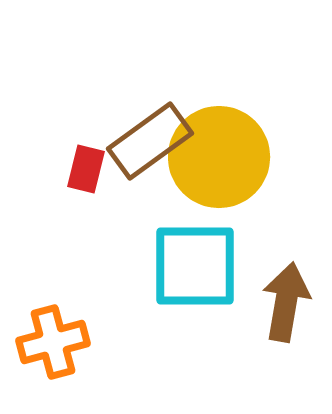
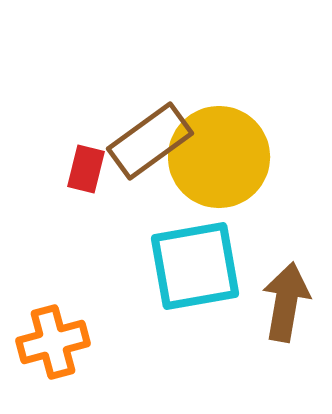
cyan square: rotated 10 degrees counterclockwise
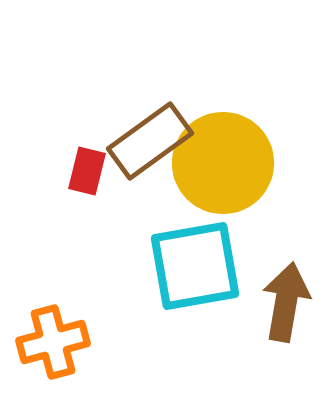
yellow circle: moved 4 px right, 6 px down
red rectangle: moved 1 px right, 2 px down
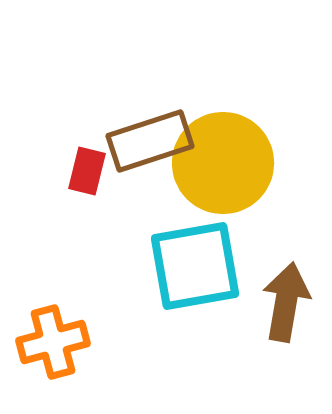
brown rectangle: rotated 18 degrees clockwise
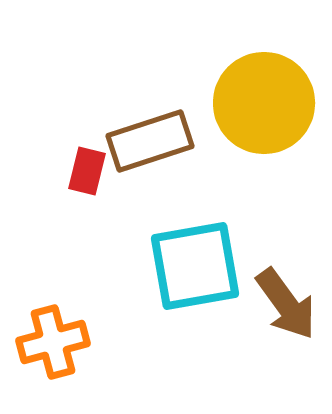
yellow circle: moved 41 px right, 60 px up
brown arrow: moved 2 px down; rotated 134 degrees clockwise
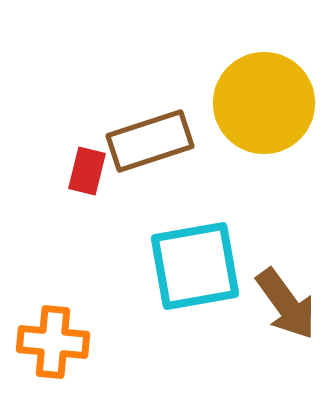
orange cross: rotated 20 degrees clockwise
